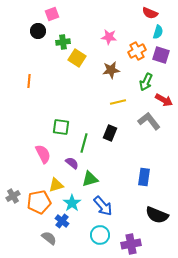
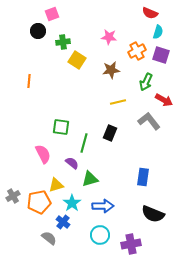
yellow square: moved 2 px down
blue rectangle: moved 1 px left
blue arrow: rotated 50 degrees counterclockwise
black semicircle: moved 4 px left, 1 px up
blue cross: moved 1 px right, 1 px down
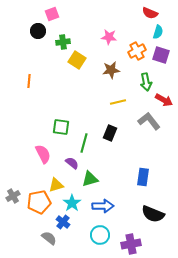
green arrow: rotated 36 degrees counterclockwise
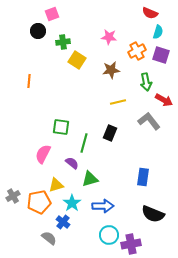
pink semicircle: rotated 126 degrees counterclockwise
cyan circle: moved 9 px right
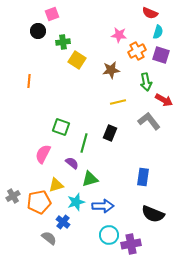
pink star: moved 10 px right, 2 px up
green square: rotated 12 degrees clockwise
cyan star: moved 4 px right, 1 px up; rotated 18 degrees clockwise
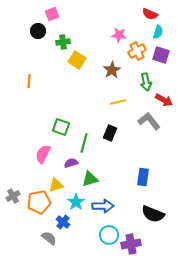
red semicircle: moved 1 px down
brown star: moved 1 px right; rotated 24 degrees counterclockwise
purple semicircle: moved 1 px left; rotated 56 degrees counterclockwise
cyan star: rotated 18 degrees counterclockwise
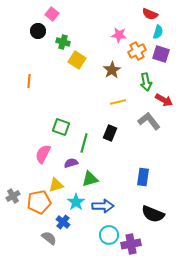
pink square: rotated 32 degrees counterclockwise
green cross: rotated 24 degrees clockwise
purple square: moved 1 px up
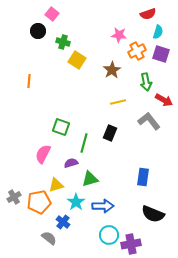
red semicircle: moved 2 px left; rotated 42 degrees counterclockwise
gray cross: moved 1 px right, 1 px down
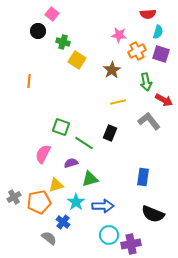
red semicircle: rotated 14 degrees clockwise
green line: rotated 72 degrees counterclockwise
